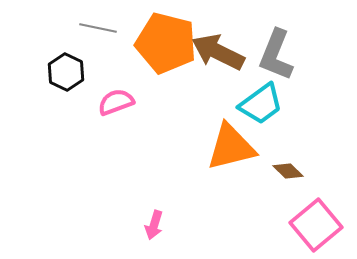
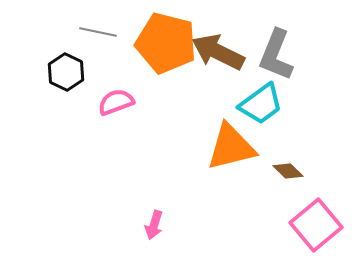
gray line: moved 4 px down
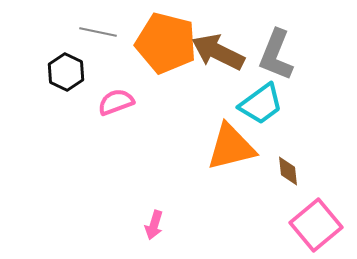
brown diamond: rotated 40 degrees clockwise
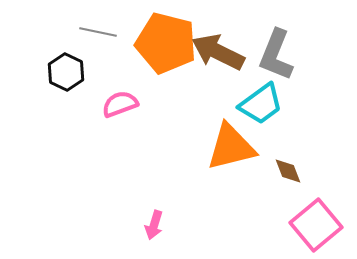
pink semicircle: moved 4 px right, 2 px down
brown diamond: rotated 16 degrees counterclockwise
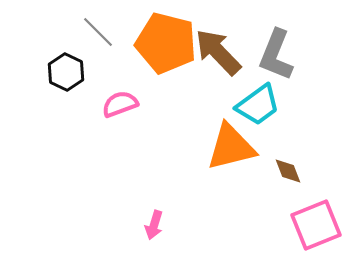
gray line: rotated 33 degrees clockwise
brown arrow: rotated 20 degrees clockwise
cyan trapezoid: moved 3 px left, 1 px down
pink square: rotated 18 degrees clockwise
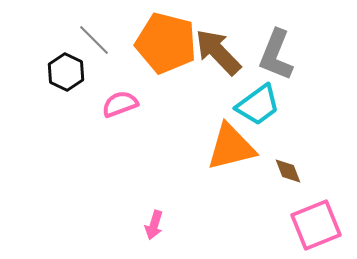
gray line: moved 4 px left, 8 px down
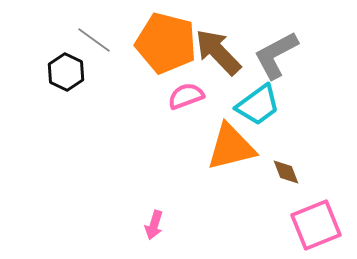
gray line: rotated 9 degrees counterclockwise
gray L-shape: rotated 40 degrees clockwise
pink semicircle: moved 66 px right, 8 px up
brown diamond: moved 2 px left, 1 px down
